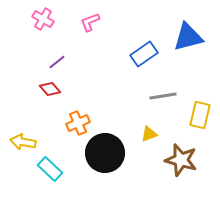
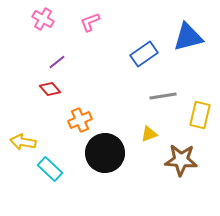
orange cross: moved 2 px right, 3 px up
brown star: rotated 12 degrees counterclockwise
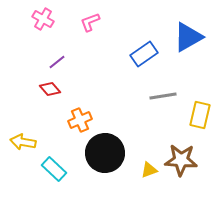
blue triangle: rotated 16 degrees counterclockwise
yellow triangle: moved 36 px down
cyan rectangle: moved 4 px right
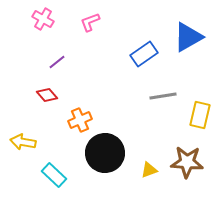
red diamond: moved 3 px left, 6 px down
brown star: moved 6 px right, 2 px down
cyan rectangle: moved 6 px down
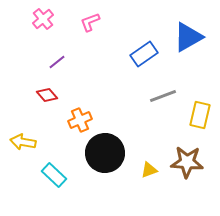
pink cross: rotated 20 degrees clockwise
gray line: rotated 12 degrees counterclockwise
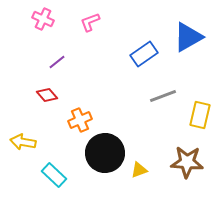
pink cross: rotated 25 degrees counterclockwise
yellow triangle: moved 10 px left
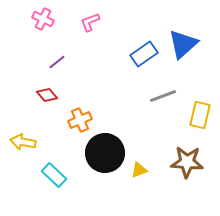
blue triangle: moved 5 px left, 7 px down; rotated 12 degrees counterclockwise
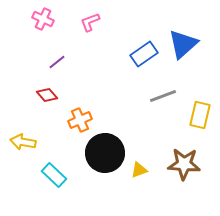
brown star: moved 3 px left, 2 px down
